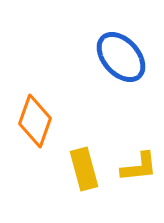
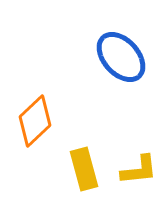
orange diamond: rotated 27 degrees clockwise
yellow L-shape: moved 3 px down
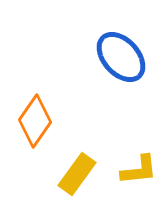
orange diamond: rotated 12 degrees counterclockwise
yellow rectangle: moved 7 px left, 5 px down; rotated 51 degrees clockwise
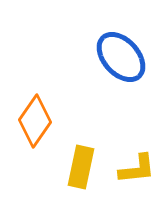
yellow L-shape: moved 2 px left, 1 px up
yellow rectangle: moved 4 px right, 7 px up; rotated 24 degrees counterclockwise
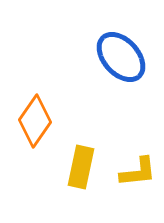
yellow L-shape: moved 1 px right, 3 px down
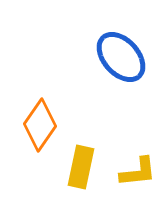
orange diamond: moved 5 px right, 4 px down
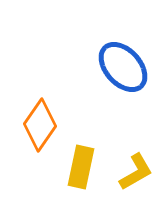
blue ellipse: moved 2 px right, 10 px down
yellow L-shape: moved 2 px left; rotated 24 degrees counterclockwise
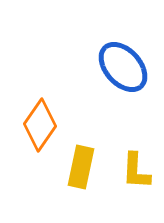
yellow L-shape: moved 1 px up; rotated 123 degrees clockwise
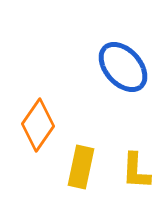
orange diamond: moved 2 px left
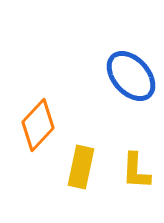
blue ellipse: moved 8 px right, 9 px down
orange diamond: rotated 9 degrees clockwise
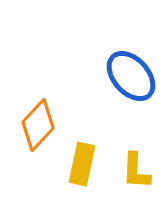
yellow rectangle: moved 1 px right, 3 px up
